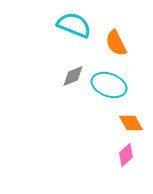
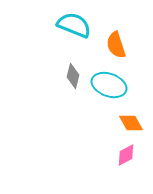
orange semicircle: moved 2 px down; rotated 8 degrees clockwise
gray diamond: rotated 55 degrees counterclockwise
pink diamond: rotated 15 degrees clockwise
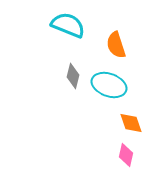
cyan semicircle: moved 6 px left
orange diamond: rotated 10 degrees clockwise
pink diamond: rotated 50 degrees counterclockwise
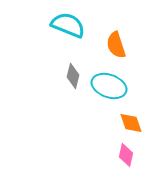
cyan ellipse: moved 1 px down
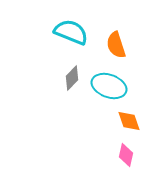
cyan semicircle: moved 3 px right, 7 px down
gray diamond: moved 1 px left, 2 px down; rotated 30 degrees clockwise
orange diamond: moved 2 px left, 2 px up
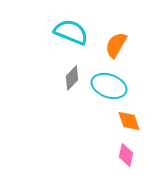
orange semicircle: rotated 48 degrees clockwise
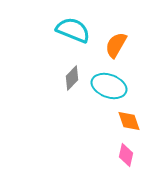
cyan semicircle: moved 2 px right, 2 px up
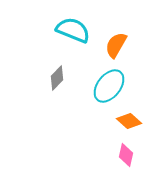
gray diamond: moved 15 px left
cyan ellipse: rotated 72 degrees counterclockwise
orange diamond: rotated 30 degrees counterclockwise
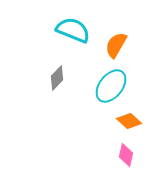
cyan ellipse: moved 2 px right
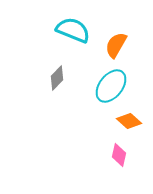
pink diamond: moved 7 px left
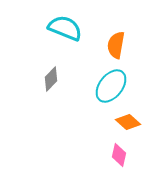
cyan semicircle: moved 8 px left, 2 px up
orange semicircle: rotated 20 degrees counterclockwise
gray diamond: moved 6 px left, 1 px down
orange diamond: moved 1 px left, 1 px down
